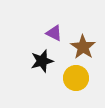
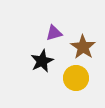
purple triangle: rotated 42 degrees counterclockwise
black star: rotated 10 degrees counterclockwise
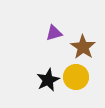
black star: moved 6 px right, 19 px down
yellow circle: moved 1 px up
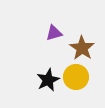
brown star: moved 1 px left, 1 px down
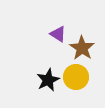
purple triangle: moved 4 px right, 1 px down; rotated 48 degrees clockwise
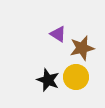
brown star: rotated 25 degrees clockwise
black star: rotated 25 degrees counterclockwise
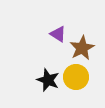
brown star: rotated 15 degrees counterclockwise
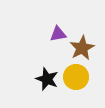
purple triangle: rotated 42 degrees counterclockwise
black star: moved 1 px left, 1 px up
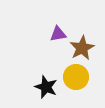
black star: moved 1 px left, 8 px down
